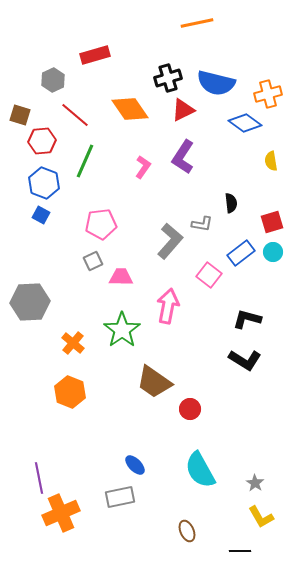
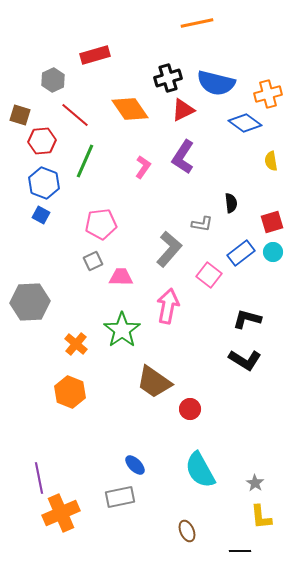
gray L-shape at (170, 241): moved 1 px left, 8 px down
orange cross at (73, 343): moved 3 px right, 1 px down
yellow L-shape at (261, 517): rotated 24 degrees clockwise
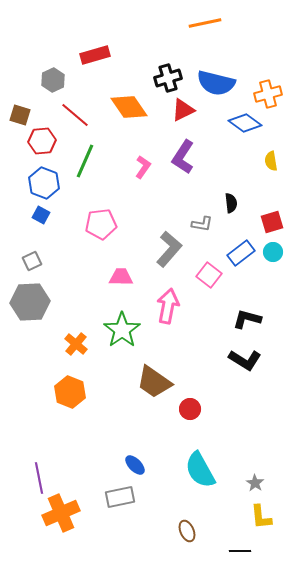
orange line at (197, 23): moved 8 px right
orange diamond at (130, 109): moved 1 px left, 2 px up
gray square at (93, 261): moved 61 px left
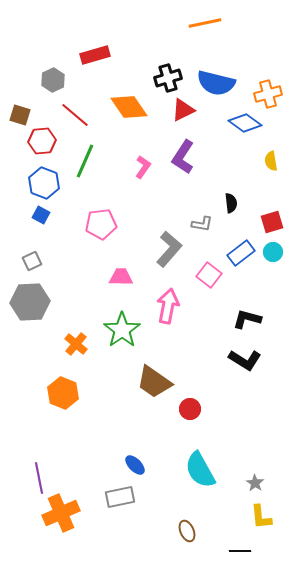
orange hexagon at (70, 392): moved 7 px left, 1 px down
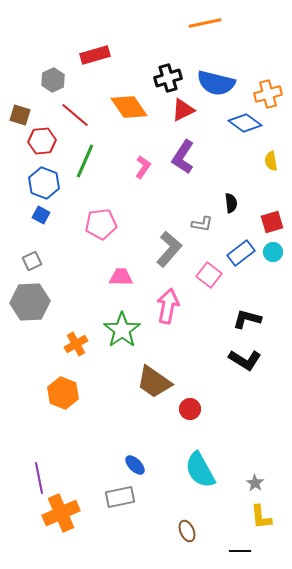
orange cross at (76, 344): rotated 20 degrees clockwise
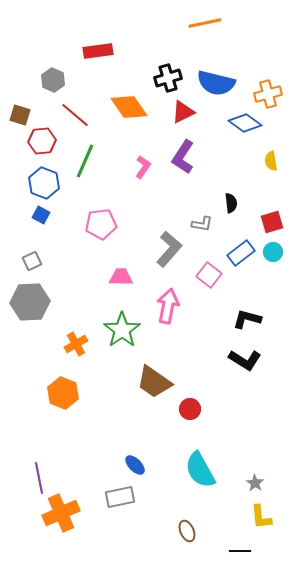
red rectangle at (95, 55): moved 3 px right, 4 px up; rotated 8 degrees clockwise
gray hexagon at (53, 80): rotated 10 degrees counterclockwise
red triangle at (183, 110): moved 2 px down
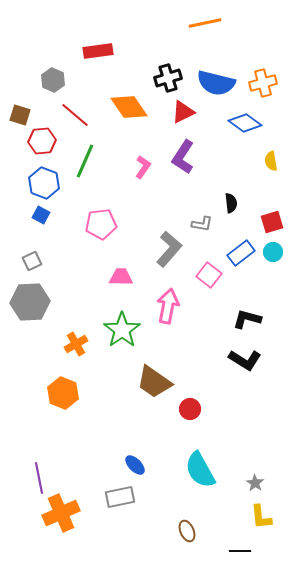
orange cross at (268, 94): moved 5 px left, 11 px up
